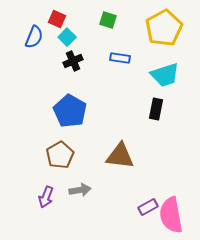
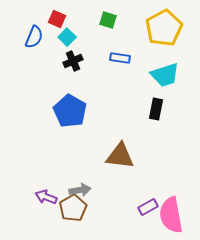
brown pentagon: moved 13 px right, 53 px down
purple arrow: rotated 90 degrees clockwise
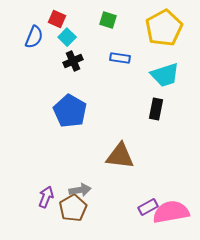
purple arrow: rotated 90 degrees clockwise
pink semicircle: moved 3 px up; rotated 90 degrees clockwise
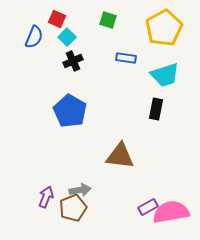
blue rectangle: moved 6 px right
brown pentagon: rotated 8 degrees clockwise
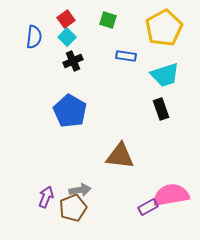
red square: moved 9 px right; rotated 30 degrees clockwise
blue semicircle: rotated 15 degrees counterclockwise
blue rectangle: moved 2 px up
black rectangle: moved 5 px right; rotated 30 degrees counterclockwise
pink semicircle: moved 17 px up
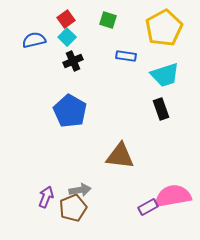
blue semicircle: moved 3 px down; rotated 110 degrees counterclockwise
pink semicircle: moved 2 px right, 1 px down
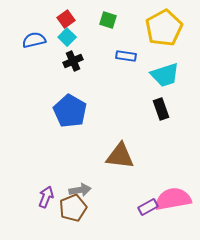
pink semicircle: moved 3 px down
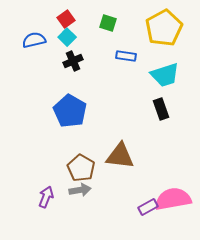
green square: moved 3 px down
brown pentagon: moved 8 px right, 40 px up; rotated 20 degrees counterclockwise
